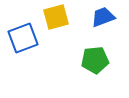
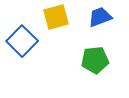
blue trapezoid: moved 3 px left
blue square: moved 1 px left, 3 px down; rotated 24 degrees counterclockwise
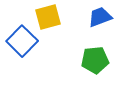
yellow square: moved 8 px left
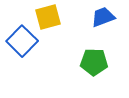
blue trapezoid: moved 3 px right
green pentagon: moved 1 px left, 2 px down; rotated 8 degrees clockwise
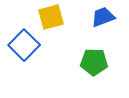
yellow square: moved 3 px right
blue square: moved 2 px right, 4 px down
